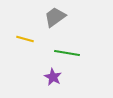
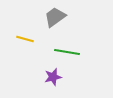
green line: moved 1 px up
purple star: rotated 30 degrees clockwise
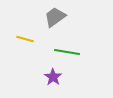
purple star: rotated 24 degrees counterclockwise
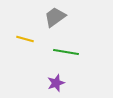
green line: moved 1 px left
purple star: moved 3 px right, 6 px down; rotated 18 degrees clockwise
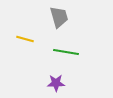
gray trapezoid: moved 4 px right; rotated 110 degrees clockwise
purple star: rotated 18 degrees clockwise
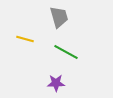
green line: rotated 20 degrees clockwise
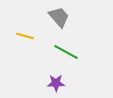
gray trapezoid: rotated 25 degrees counterclockwise
yellow line: moved 3 px up
